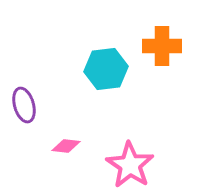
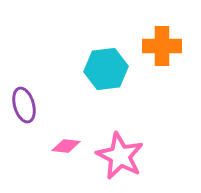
pink star: moved 10 px left, 9 px up; rotated 6 degrees counterclockwise
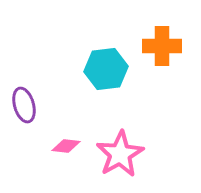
pink star: moved 2 px up; rotated 15 degrees clockwise
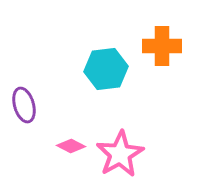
pink diamond: moved 5 px right; rotated 20 degrees clockwise
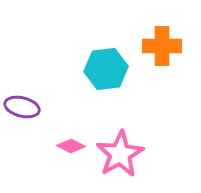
purple ellipse: moved 2 px left, 2 px down; rotated 60 degrees counterclockwise
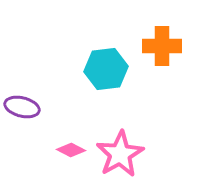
pink diamond: moved 4 px down
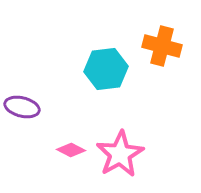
orange cross: rotated 15 degrees clockwise
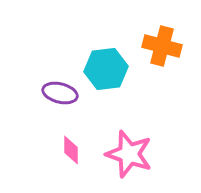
purple ellipse: moved 38 px right, 14 px up
pink diamond: rotated 64 degrees clockwise
pink star: moved 9 px right; rotated 24 degrees counterclockwise
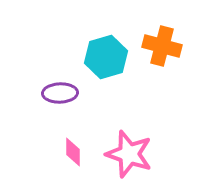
cyan hexagon: moved 12 px up; rotated 9 degrees counterclockwise
purple ellipse: rotated 16 degrees counterclockwise
pink diamond: moved 2 px right, 2 px down
